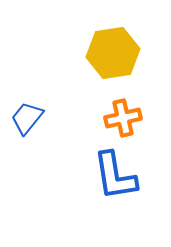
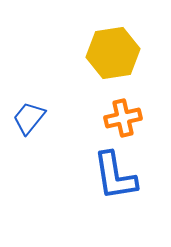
blue trapezoid: moved 2 px right
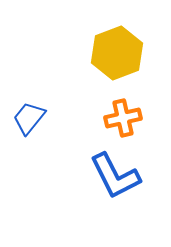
yellow hexagon: moved 4 px right; rotated 12 degrees counterclockwise
blue L-shape: rotated 18 degrees counterclockwise
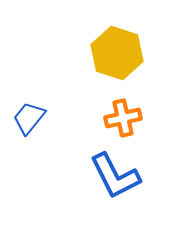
yellow hexagon: rotated 21 degrees counterclockwise
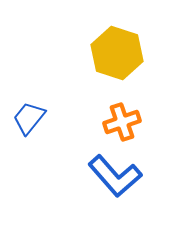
orange cross: moved 1 px left, 4 px down; rotated 6 degrees counterclockwise
blue L-shape: rotated 14 degrees counterclockwise
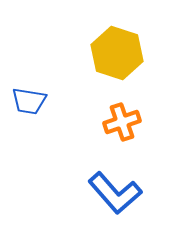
blue trapezoid: moved 17 px up; rotated 120 degrees counterclockwise
blue L-shape: moved 17 px down
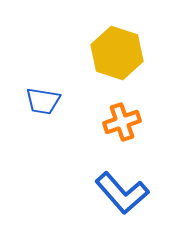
blue trapezoid: moved 14 px right
blue L-shape: moved 7 px right
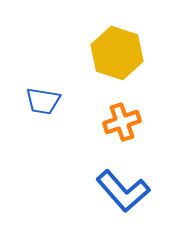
blue L-shape: moved 1 px right, 2 px up
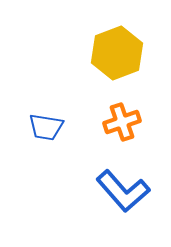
yellow hexagon: rotated 21 degrees clockwise
blue trapezoid: moved 3 px right, 26 px down
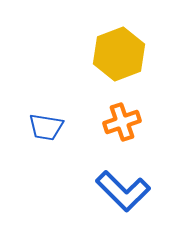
yellow hexagon: moved 2 px right, 1 px down
blue L-shape: rotated 4 degrees counterclockwise
